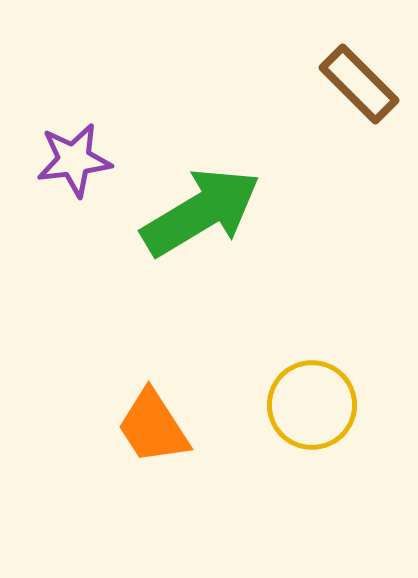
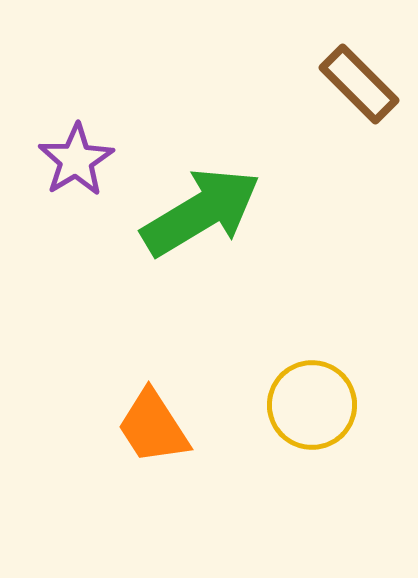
purple star: moved 2 px right; rotated 24 degrees counterclockwise
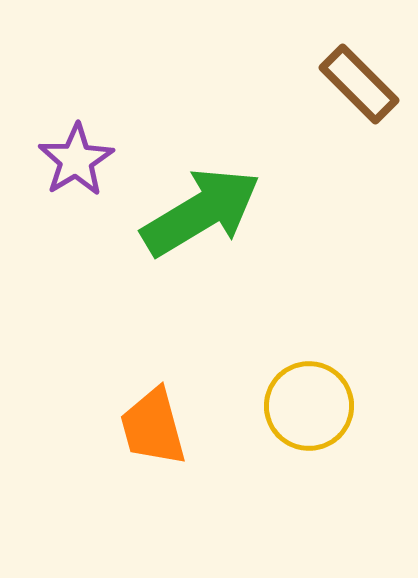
yellow circle: moved 3 px left, 1 px down
orange trapezoid: rotated 18 degrees clockwise
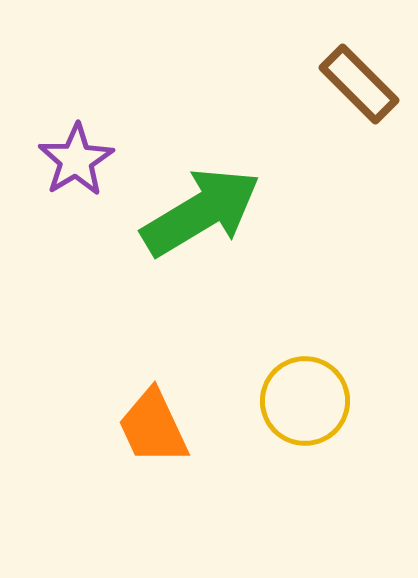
yellow circle: moved 4 px left, 5 px up
orange trapezoid: rotated 10 degrees counterclockwise
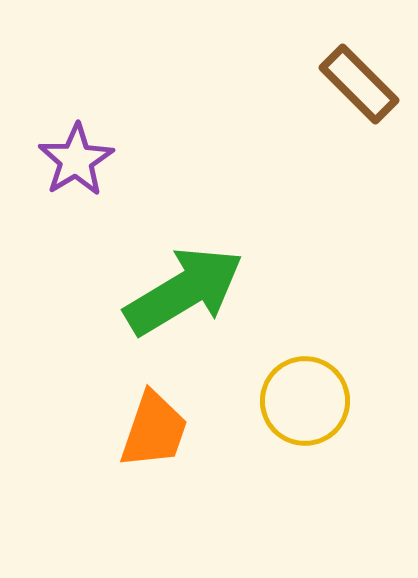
green arrow: moved 17 px left, 79 px down
orange trapezoid: moved 1 px right, 3 px down; rotated 136 degrees counterclockwise
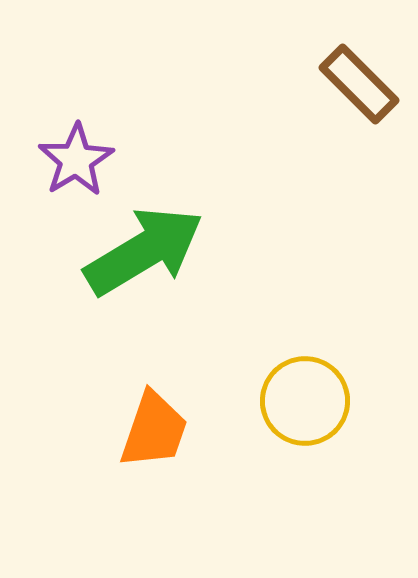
green arrow: moved 40 px left, 40 px up
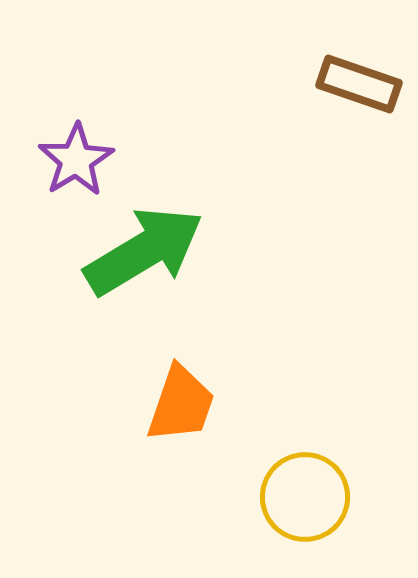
brown rectangle: rotated 26 degrees counterclockwise
yellow circle: moved 96 px down
orange trapezoid: moved 27 px right, 26 px up
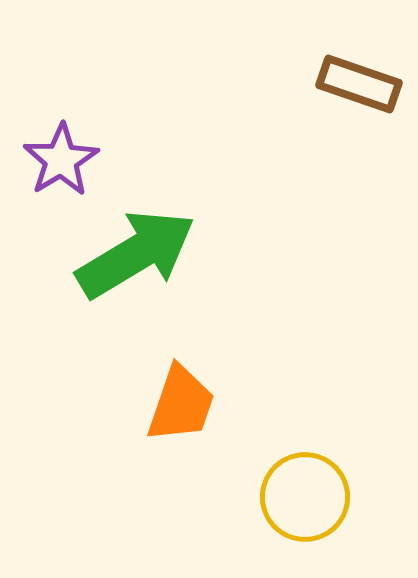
purple star: moved 15 px left
green arrow: moved 8 px left, 3 px down
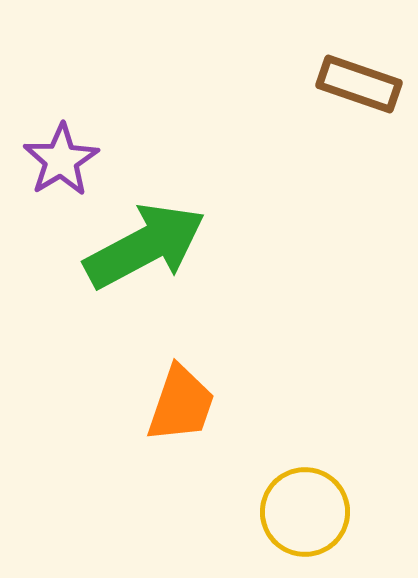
green arrow: moved 9 px right, 8 px up; rotated 3 degrees clockwise
yellow circle: moved 15 px down
